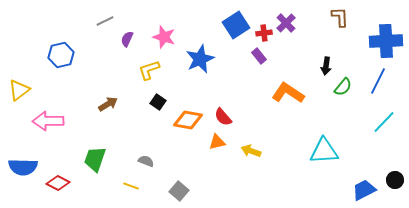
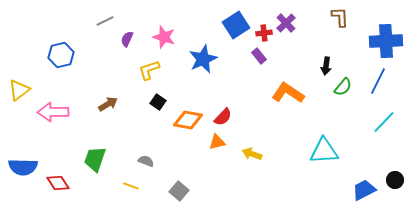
blue star: moved 3 px right
red semicircle: rotated 96 degrees counterclockwise
pink arrow: moved 5 px right, 9 px up
yellow arrow: moved 1 px right, 3 px down
red diamond: rotated 30 degrees clockwise
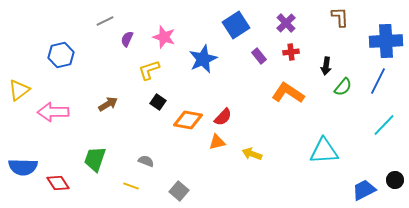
red cross: moved 27 px right, 19 px down
cyan line: moved 3 px down
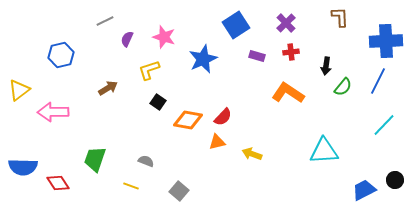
purple rectangle: moved 2 px left; rotated 35 degrees counterclockwise
brown arrow: moved 16 px up
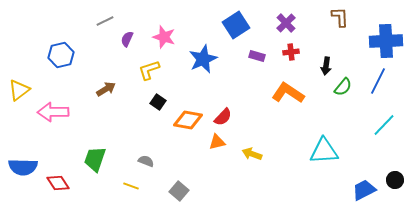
brown arrow: moved 2 px left, 1 px down
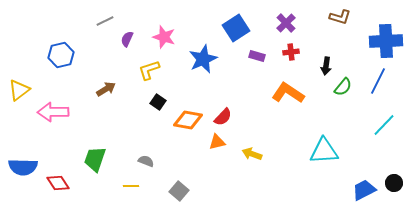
brown L-shape: rotated 110 degrees clockwise
blue square: moved 3 px down
black circle: moved 1 px left, 3 px down
yellow line: rotated 21 degrees counterclockwise
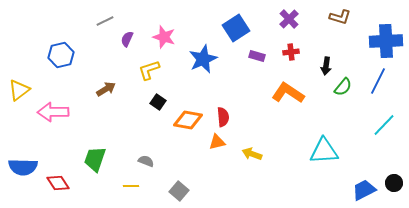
purple cross: moved 3 px right, 4 px up
red semicircle: rotated 48 degrees counterclockwise
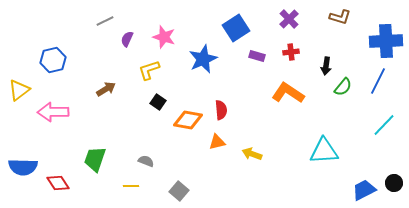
blue hexagon: moved 8 px left, 5 px down
red semicircle: moved 2 px left, 7 px up
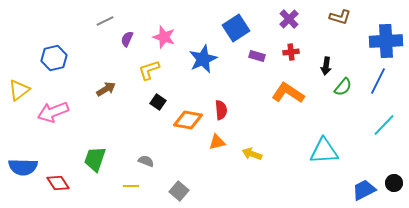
blue hexagon: moved 1 px right, 2 px up
pink arrow: rotated 20 degrees counterclockwise
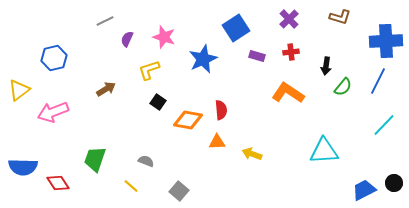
orange triangle: rotated 12 degrees clockwise
yellow line: rotated 42 degrees clockwise
